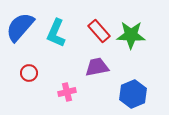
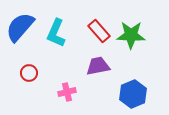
purple trapezoid: moved 1 px right, 1 px up
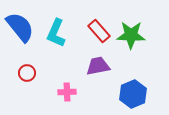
blue semicircle: rotated 100 degrees clockwise
red circle: moved 2 px left
pink cross: rotated 12 degrees clockwise
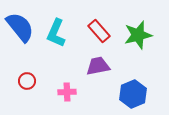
green star: moved 7 px right; rotated 16 degrees counterclockwise
red circle: moved 8 px down
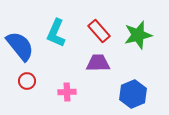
blue semicircle: moved 19 px down
purple trapezoid: moved 3 px up; rotated 10 degrees clockwise
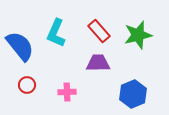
red circle: moved 4 px down
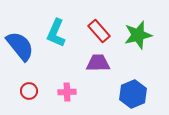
red circle: moved 2 px right, 6 px down
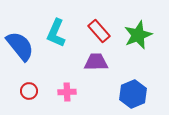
green star: rotated 8 degrees counterclockwise
purple trapezoid: moved 2 px left, 1 px up
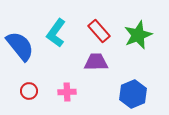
cyan L-shape: rotated 12 degrees clockwise
